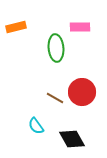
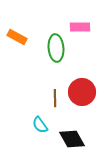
orange rectangle: moved 1 px right, 10 px down; rotated 42 degrees clockwise
brown line: rotated 60 degrees clockwise
cyan semicircle: moved 4 px right, 1 px up
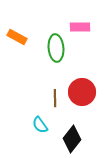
black diamond: rotated 68 degrees clockwise
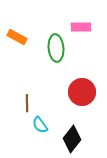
pink rectangle: moved 1 px right
brown line: moved 28 px left, 5 px down
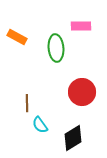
pink rectangle: moved 1 px up
black diamond: moved 1 px right, 1 px up; rotated 20 degrees clockwise
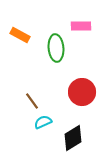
orange rectangle: moved 3 px right, 2 px up
brown line: moved 5 px right, 2 px up; rotated 36 degrees counterclockwise
cyan semicircle: moved 3 px right, 3 px up; rotated 102 degrees clockwise
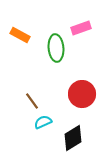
pink rectangle: moved 2 px down; rotated 18 degrees counterclockwise
red circle: moved 2 px down
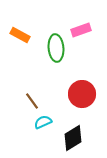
pink rectangle: moved 2 px down
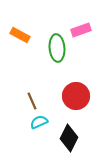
green ellipse: moved 1 px right
red circle: moved 6 px left, 2 px down
brown line: rotated 12 degrees clockwise
cyan semicircle: moved 4 px left
black diamond: moved 4 px left; rotated 32 degrees counterclockwise
